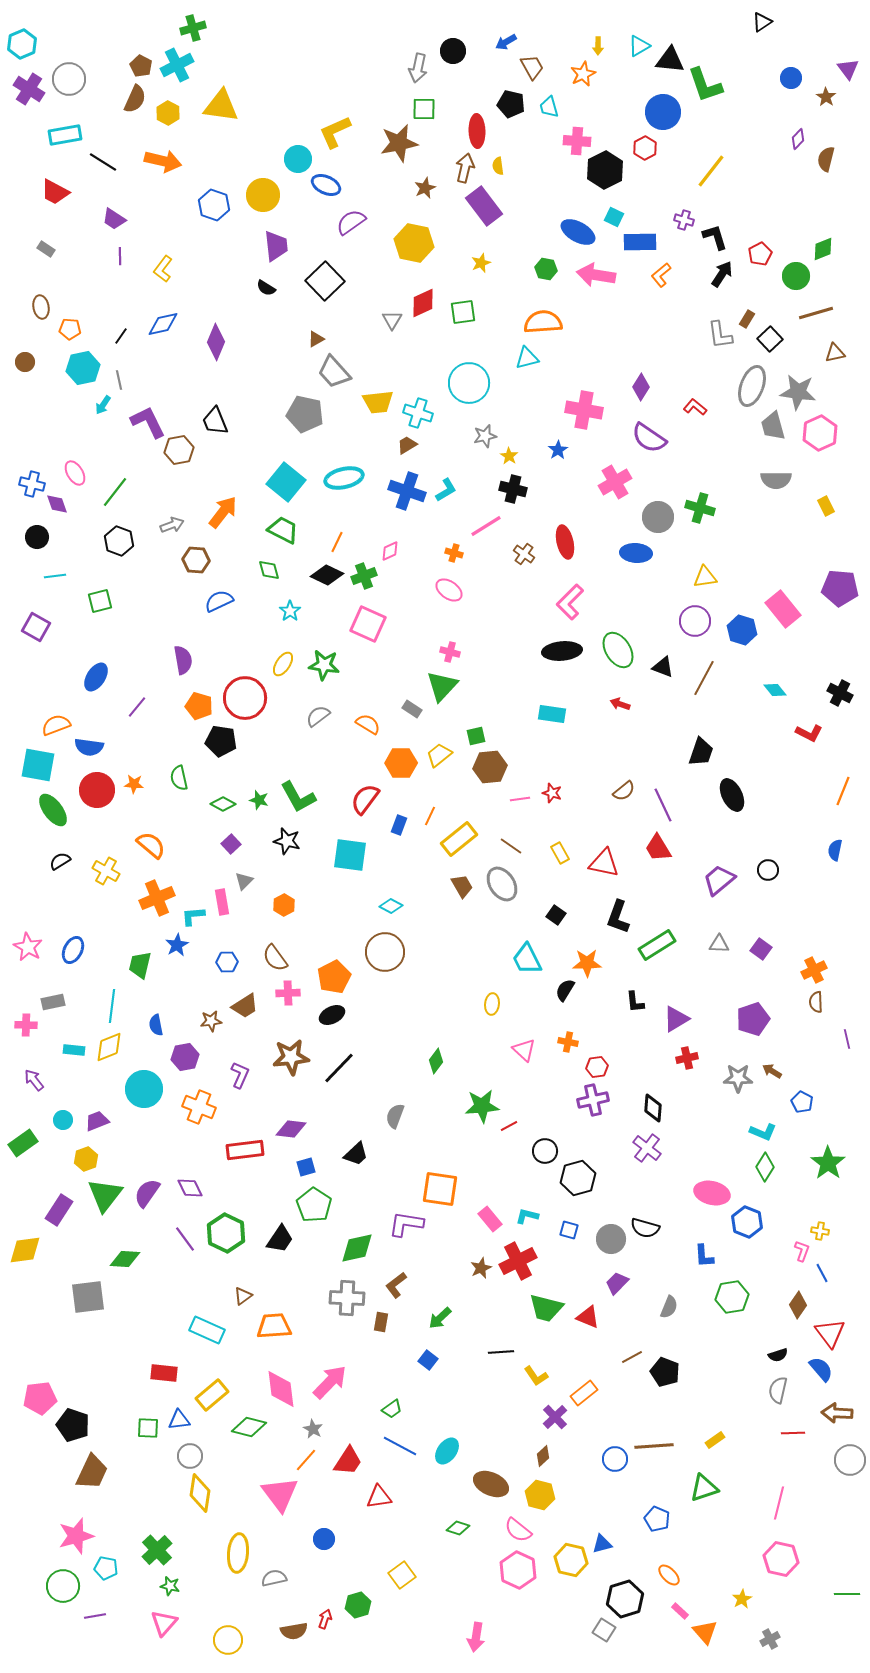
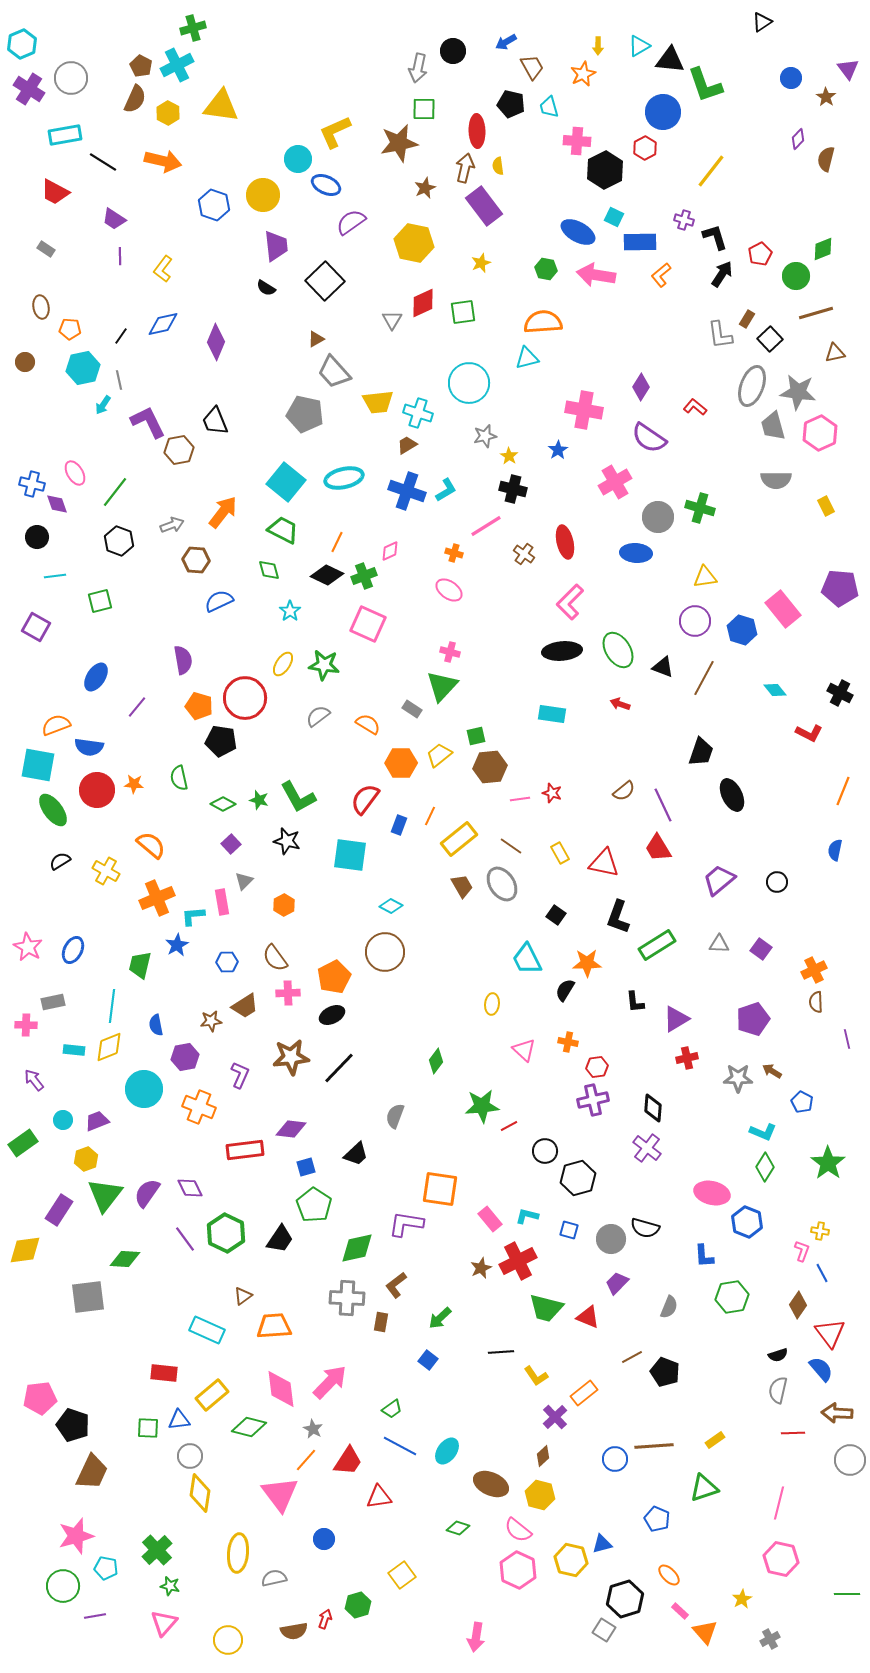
gray circle at (69, 79): moved 2 px right, 1 px up
black circle at (768, 870): moved 9 px right, 12 px down
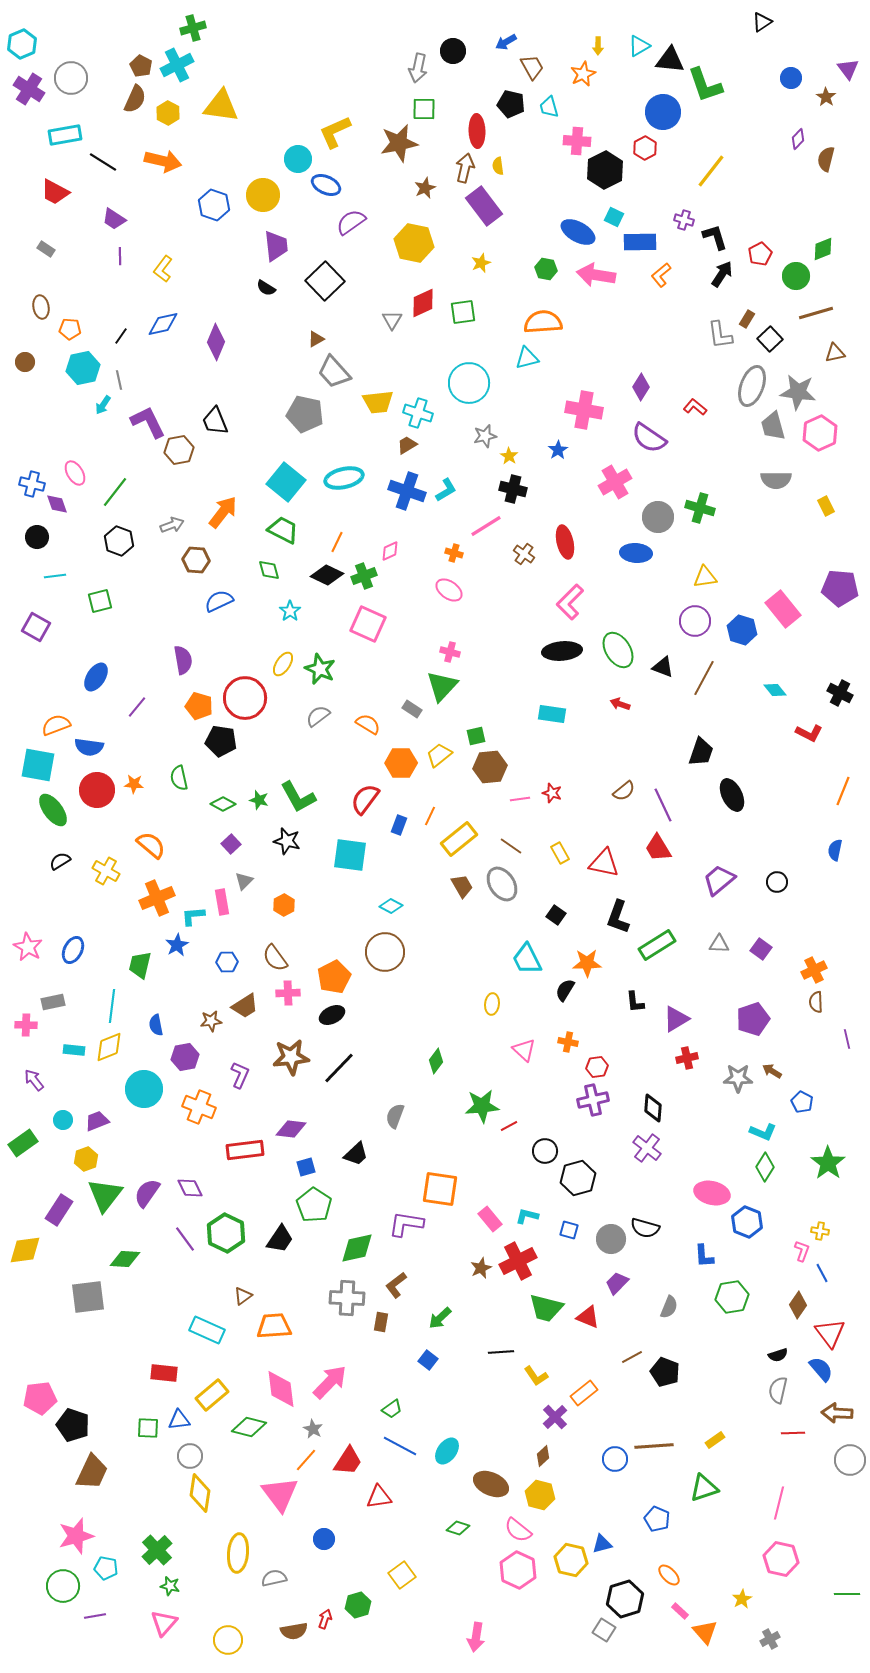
green star at (324, 665): moved 4 px left, 4 px down; rotated 16 degrees clockwise
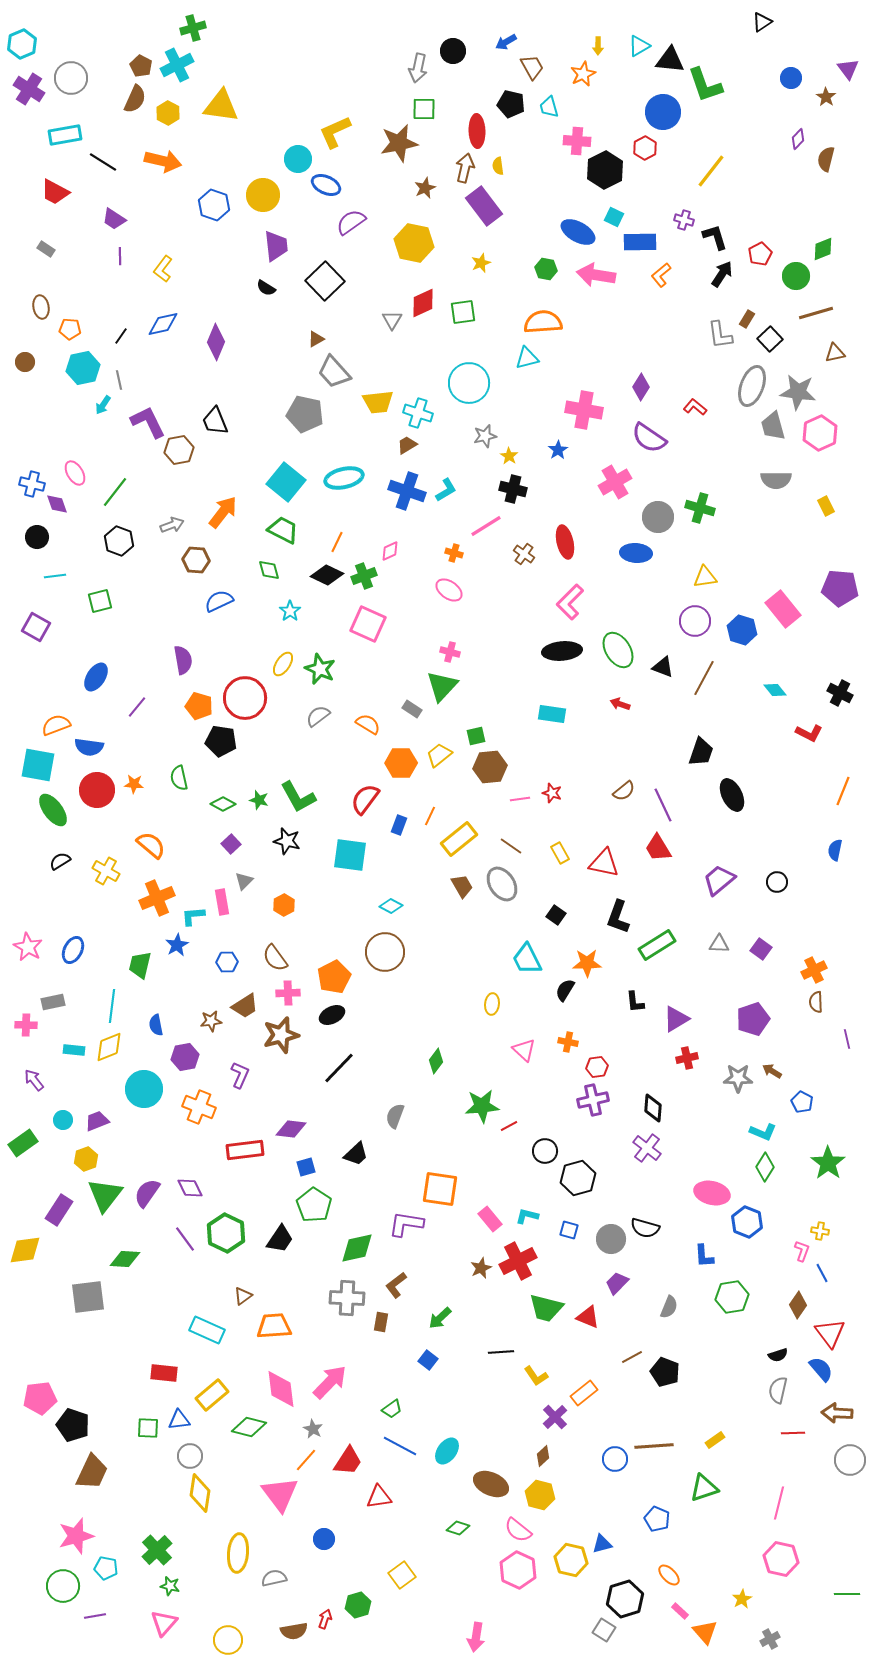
brown star at (291, 1057): moved 10 px left, 22 px up; rotated 9 degrees counterclockwise
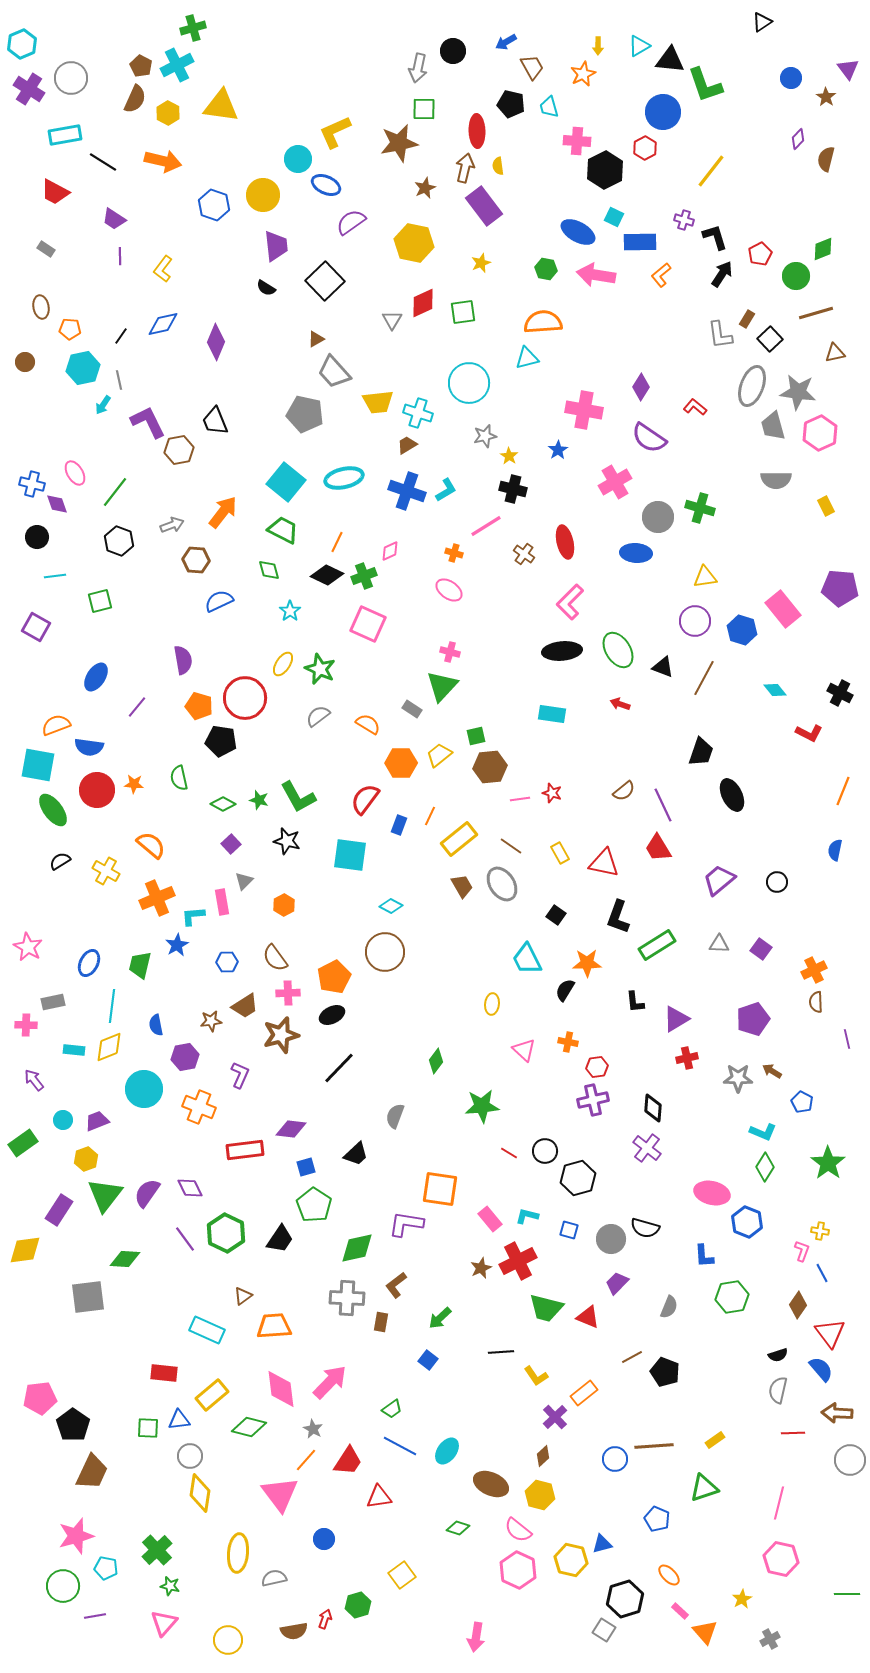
blue ellipse at (73, 950): moved 16 px right, 13 px down
red line at (509, 1126): moved 27 px down; rotated 60 degrees clockwise
black pentagon at (73, 1425): rotated 16 degrees clockwise
